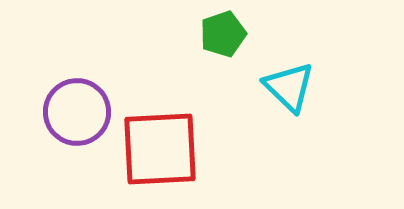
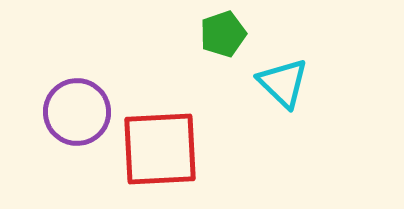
cyan triangle: moved 6 px left, 4 px up
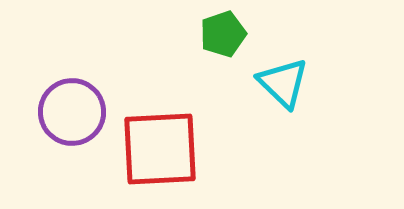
purple circle: moved 5 px left
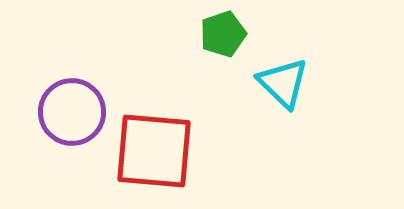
red square: moved 6 px left, 2 px down; rotated 8 degrees clockwise
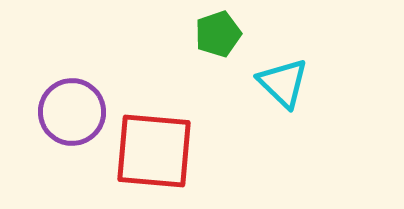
green pentagon: moved 5 px left
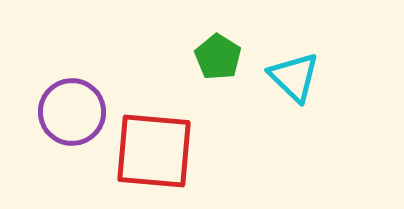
green pentagon: moved 23 px down; rotated 21 degrees counterclockwise
cyan triangle: moved 11 px right, 6 px up
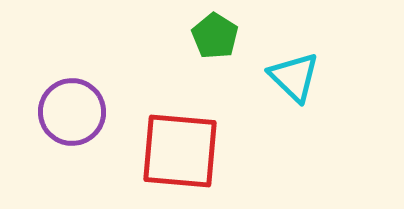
green pentagon: moved 3 px left, 21 px up
red square: moved 26 px right
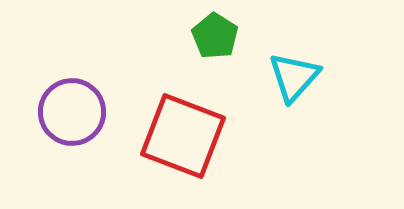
cyan triangle: rotated 28 degrees clockwise
red square: moved 3 px right, 15 px up; rotated 16 degrees clockwise
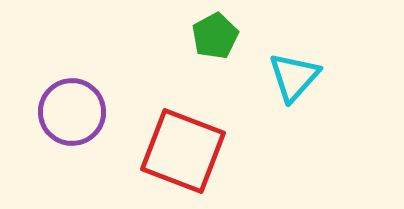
green pentagon: rotated 12 degrees clockwise
red square: moved 15 px down
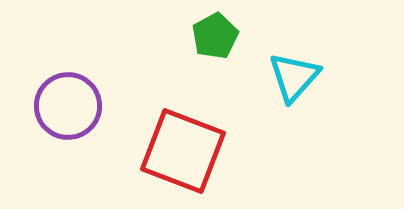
purple circle: moved 4 px left, 6 px up
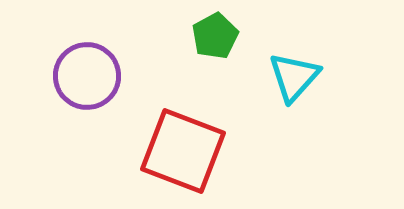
purple circle: moved 19 px right, 30 px up
